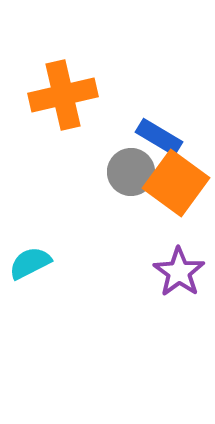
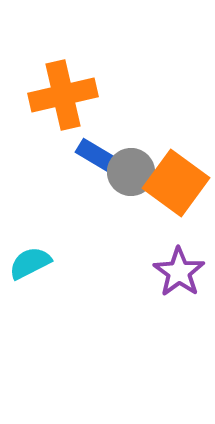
blue rectangle: moved 60 px left, 20 px down
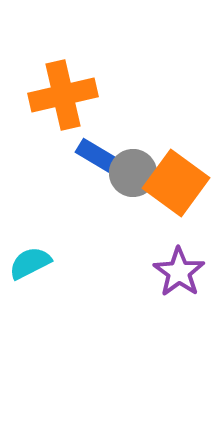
gray circle: moved 2 px right, 1 px down
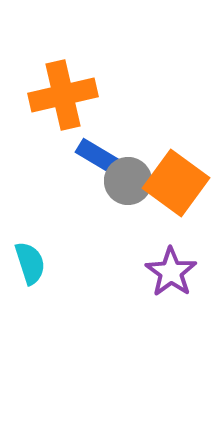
gray circle: moved 5 px left, 8 px down
cyan semicircle: rotated 99 degrees clockwise
purple star: moved 8 px left
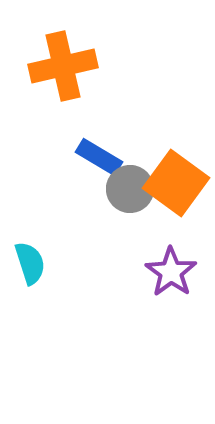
orange cross: moved 29 px up
gray circle: moved 2 px right, 8 px down
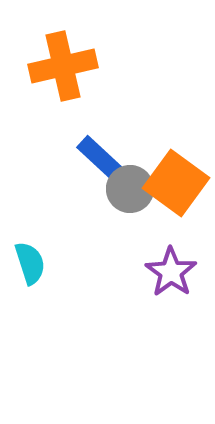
blue rectangle: rotated 12 degrees clockwise
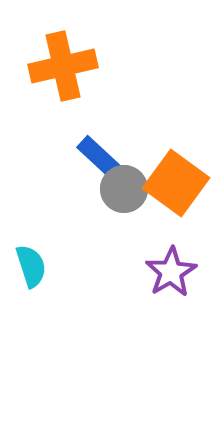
gray circle: moved 6 px left
cyan semicircle: moved 1 px right, 3 px down
purple star: rotated 6 degrees clockwise
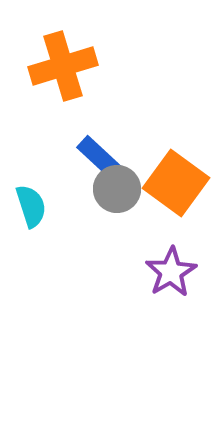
orange cross: rotated 4 degrees counterclockwise
gray circle: moved 7 px left
cyan semicircle: moved 60 px up
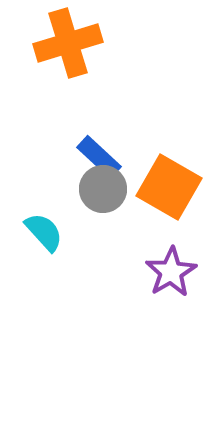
orange cross: moved 5 px right, 23 px up
orange square: moved 7 px left, 4 px down; rotated 6 degrees counterclockwise
gray circle: moved 14 px left
cyan semicircle: moved 13 px right, 26 px down; rotated 24 degrees counterclockwise
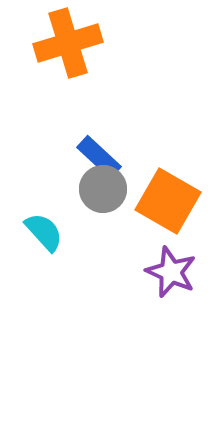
orange square: moved 1 px left, 14 px down
purple star: rotated 18 degrees counterclockwise
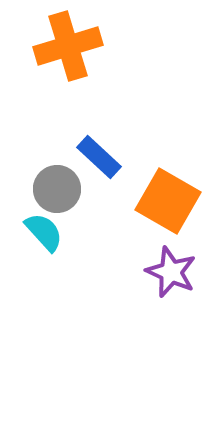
orange cross: moved 3 px down
gray circle: moved 46 px left
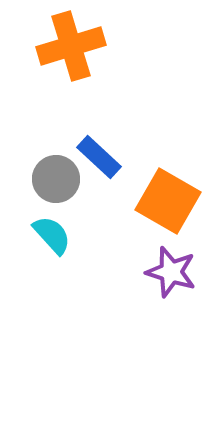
orange cross: moved 3 px right
gray circle: moved 1 px left, 10 px up
cyan semicircle: moved 8 px right, 3 px down
purple star: rotated 6 degrees counterclockwise
